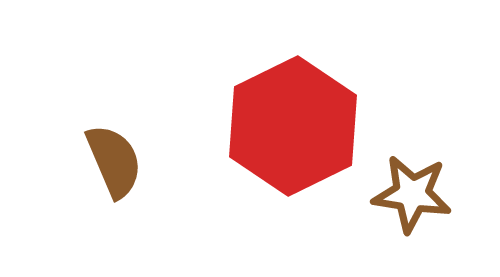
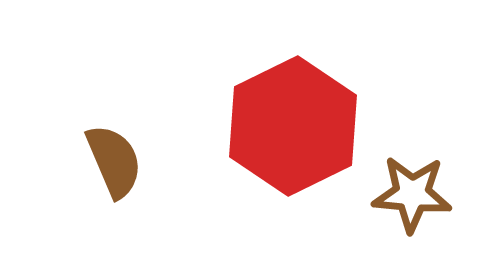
brown star: rotated 4 degrees counterclockwise
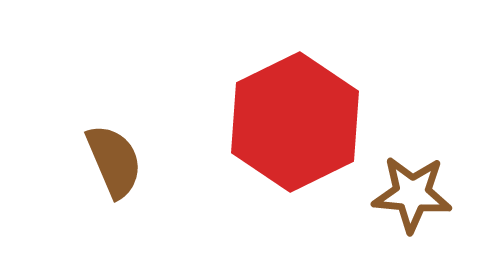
red hexagon: moved 2 px right, 4 px up
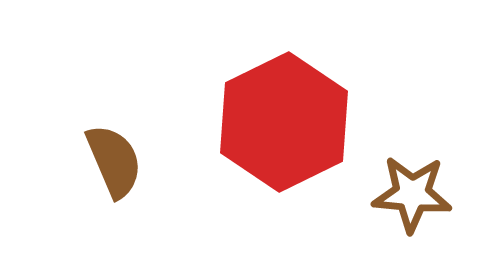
red hexagon: moved 11 px left
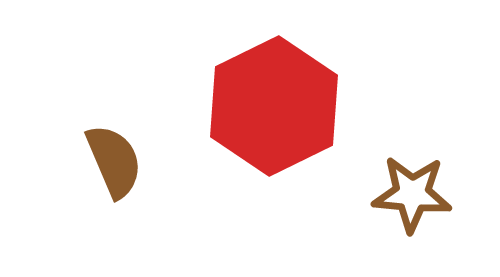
red hexagon: moved 10 px left, 16 px up
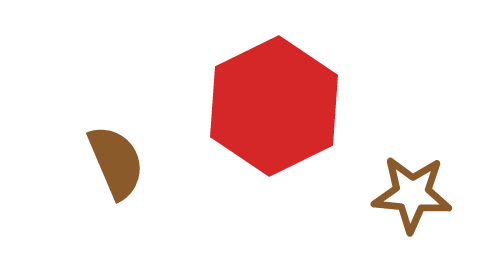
brown semicircle: moved 2 px right, 1 px down
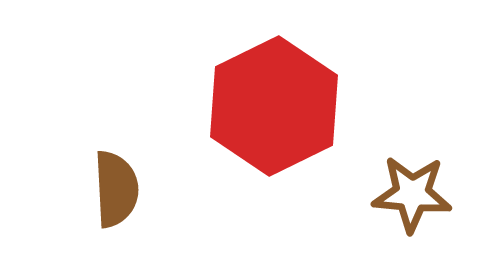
brown semicircle: moved 27 px down; rotated 20 degrees clockwise
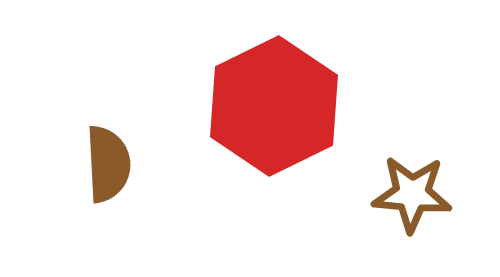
brown semicircle: moved 8 px left, 25 px up
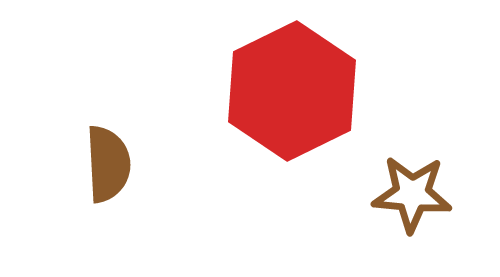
red hexagon: moved 18 px right, 15 px up
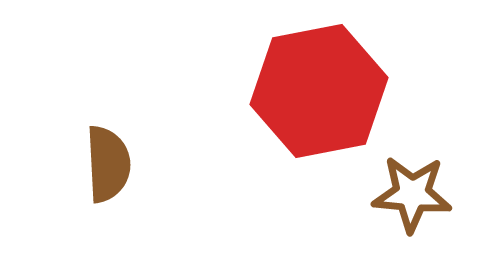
red hexagon: moved 27 px right; rotated 15 degrees clockwise
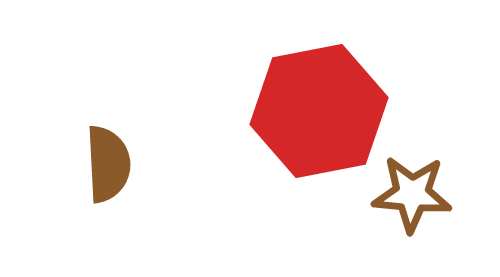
red hexagon: moved 20 px down
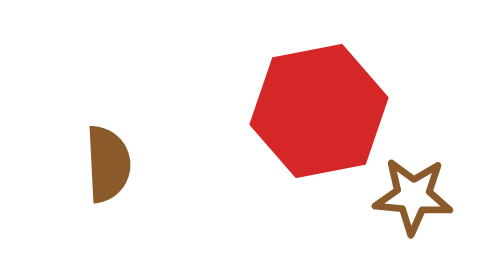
brown star: moved 1 px right, 2 px down
